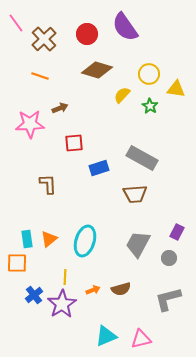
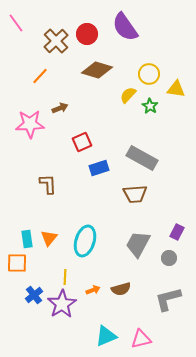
brown cross: moved 12 px right, 2 px down
orange line: rotated 66 degrees counterclockwise
yellow semicircle: moved 6 px right
red square: moved 8 px right, 1 px up; rotated 18 degrees counterclockwise
orange triangle: moved 1 px up; rotated 12 degrees counterclockwise
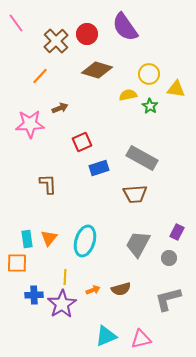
yellow semicircle: rotated 36 degrees clockwise
blue cross: rotated 36 degrees clockwise
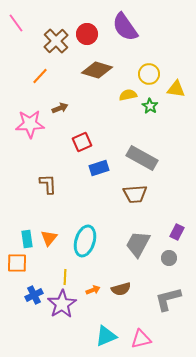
blue cross: rotated 24 degrees counterclockwise
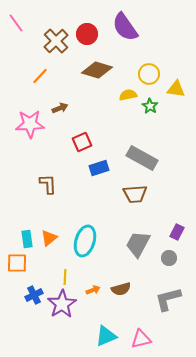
orange triangle: rotated 12 degrees clockwise
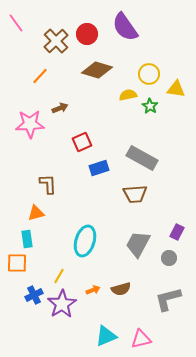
orange triangle: moved 13 px left, 25 px up; rotated 24 degrees clockwise
yellow line: moved 6 px left, 1 px up; rotated 28 degrees clockwise
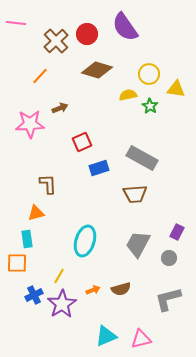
pink line: rotated 48 degrees counterclockwise
